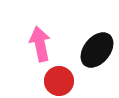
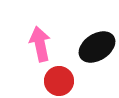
black ellipse: moved 3 px up; rotated 18 degrees clockwise
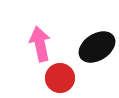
red circle: moved 1 px right, 3 px up
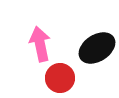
black ellipse: moved 1 px down
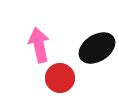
pink arrow: moved 1 px left, 1 px down
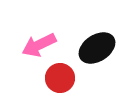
pink arrow: rotated 104 degrees counterclockwise
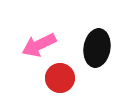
black ellipse: rotated 48 degrees counterclockwise
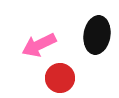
black ellipse: moved 13 px up
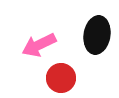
red circle: moved 1 px right
